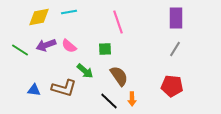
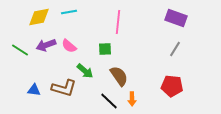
purple rectangle: rotated 70 degrees counterclockwise
pink line: rotated 25 degrees clockwise
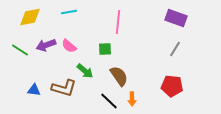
yellow diamond: moved 9 px left
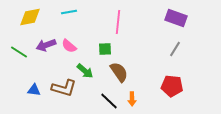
green line: moved 1 px left, 2 px down
brown semicircle: moved 4 px up
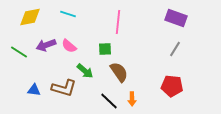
cyan line: moved 1 px left, 2 px down; rotated 28 degrees clockwise
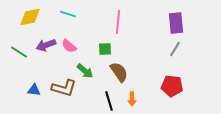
purple rectangle: moved 5 px down; rotated 65 degrees clockwise
black line: rotated 30 degrees clockwise
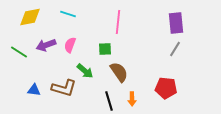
pink semicircle: moved 1 px right, 1 px up; rotated 70 degrees clockwise
red pentagon: moved 6 px left, 2 px down
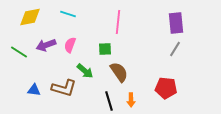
orange arrow: moved 1 px left, 1 px down
